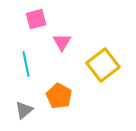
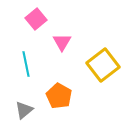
pink square: rotated 25 degrees counterclockwise
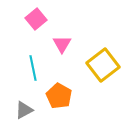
pink triangle: moved 2 px down
cyan line: moved 7 px right, 4 px down
gray triangle: rotated 12 degrees clockwise
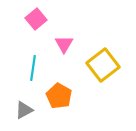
pink triangle: moved 2 px right
cyan line: rotated 20 degrees clockwise
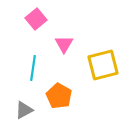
yellow square: rotated 24 degrees clockwise
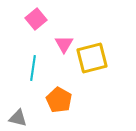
yellow square: moved 11 px left, 7 px up
orange pentagon: moved 4 px down
gray triangle: moved 6 px left, 8 px down; rotated 42 degrees clockwise
